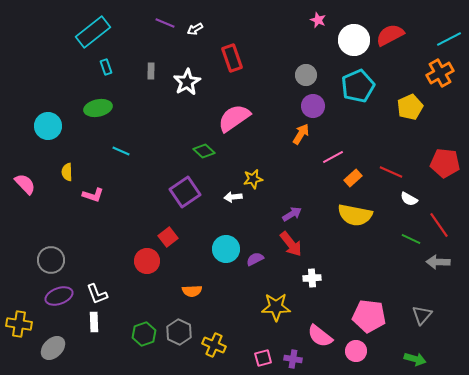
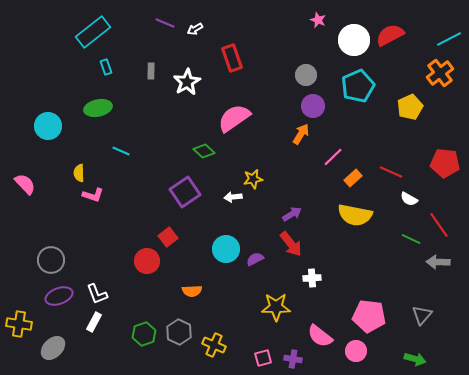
orange cross at (440, 73): rotated 8 degrees counterclockwise
pink line at (333, 157): rotated 15 degrees counterclockwise
yellow semicircle at (67, 172): moved 12 px right, 1 px down
white rectangle at (94, 322): rotated 30 degrees clockwise
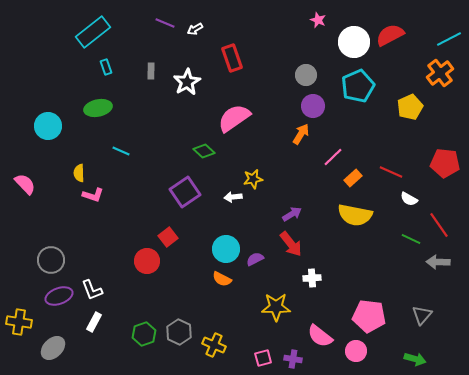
white circle at (354, 40): moved 2 px down
orange semicircle at (192, 291): moved 30 px right, 12 px up; rotated 30 degrees clockwise
white L-shape at (97, 294): moved 5 px left, 4 px up
yellow cross at (19, 324): moved 2 px up
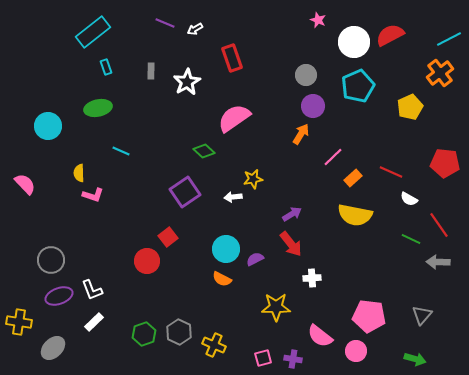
white rectangle at (94, 322): rotated 18 degrees clockwise
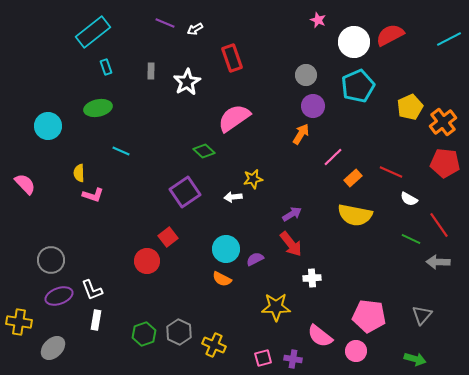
orange cross at (440, 73): moved 3 px right, 49 px down
white rectangle at (94, 322): moved 2 px right, 2 px up; rotated 36 degrees counterclockwise
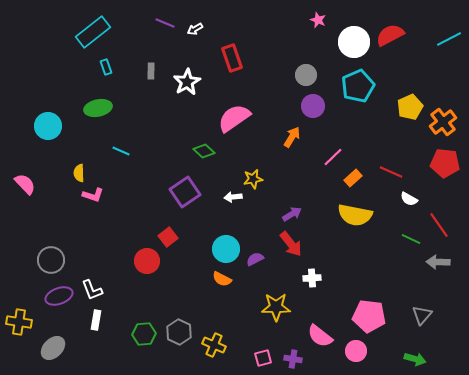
orange arrow at (301, 134): moved 9 px left, 3 px down
green hexagon at (144, 334): rotated 15 degrees clockwise
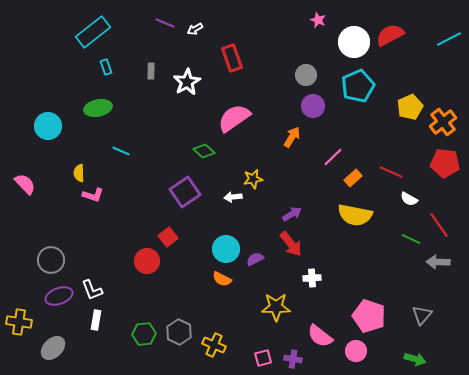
pink pentagon at (369, 316): rotated 12 degrees clockwise
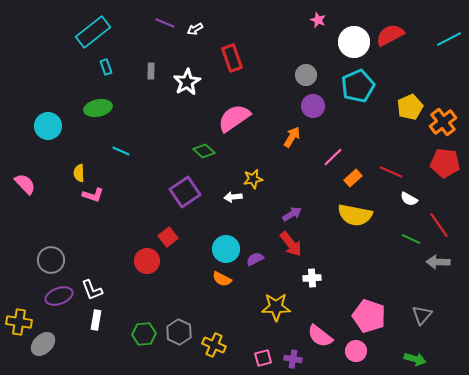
gray ellipse at (53, 348): moved 10 px left, 4 px up
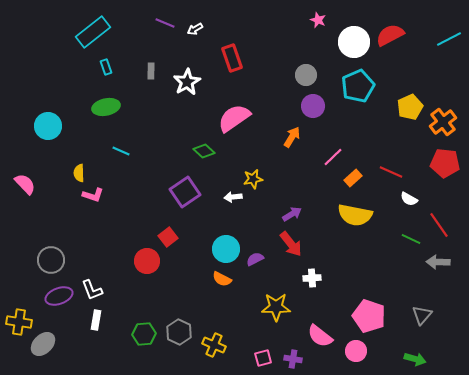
green ellipse at (98, 108): moved 8 px right, 1 px up
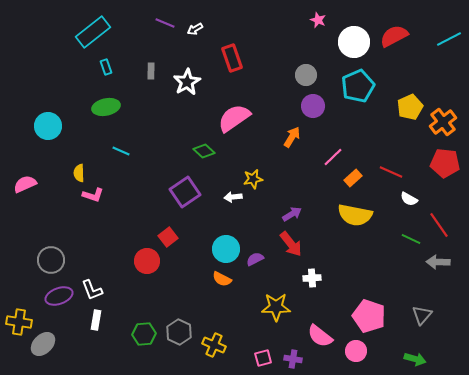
red semicircle at (390, 35): moved 4 px right, 1 px down
pink semicircle at (25, 184): rotated 70 degrees counterclockwise
